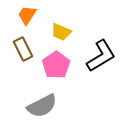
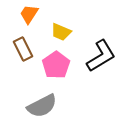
orange trapezoid: moved 2 px right, 1 px up
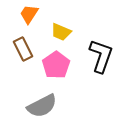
black L-shape: rotated 40 degrees counterclockwise
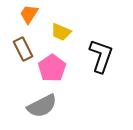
pink pentagon: moved 4 px left, 3 px down
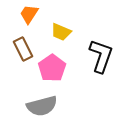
gray semicircle: rotated 12 degrees clockwise
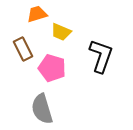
orange trapezoid: moved 8 px right; rotated 40 degrees clockwise
pink pentagon: rotated 20 degrees counterclockwise
gray semicircle: moved 3 px down; rotated 88 degrees clockwise
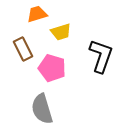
yellow trapezoid: rotated 40 degrees counterclockwise
